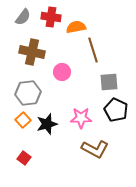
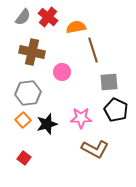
red cross: moved 3 px left; rotated 30 degrees clockwise
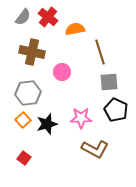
orange semicircle: moved 1 px left, 2 px down
brown line: moved 7 px right, 2 px down
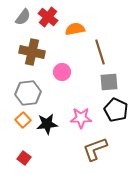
black star: rotated 10 degrees clockwise
brown L-shape: rotated 132 degrees clockwise
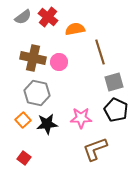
gray semicircle: rotated 18 degrees clockwise
brown cross: moved 1 px right, 6 px down
pink circle: moved 3 px left, 10 px up
gray square: moved 5 px right; rotated 12 degrees counterclockwise
gray hexagon: moved 9 px right; rotated 20 degrees clockwise
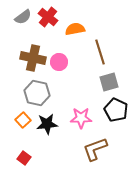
gray square: moved 5 px left
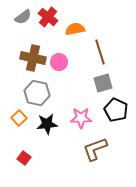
gray square: moved 6 px left, 1 px down
orange square: moved 4 px left, 2 px up
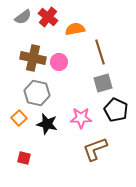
black star: rotated 20 degrees clockwise
red square: rotated 24 degrees counterclockwise
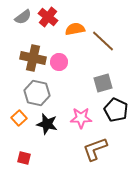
brown line: moved 3 px right, 11 px up; rotated 30 degrees counterclockwise
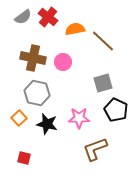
pink circle: moved 4 px right
pink star: moved 2 px left
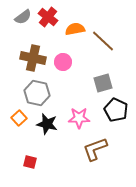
red square: moved 6 px right, 4 px down
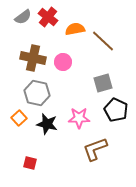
red square: moved 1 px down
